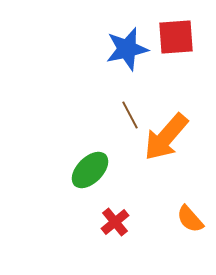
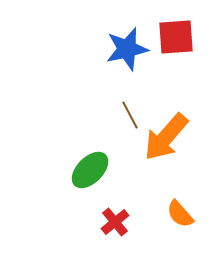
orange semicircle: moved 10 px left, 5 px up
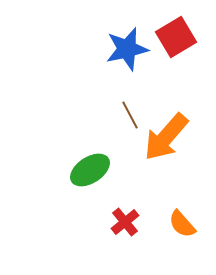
red square: rotated 27 degrees counterclockwise
green ellipse: rotated 12 degrees clockwise
orange semicircle: moved 2 px right, 10 px down
red cross: moved 10 px right
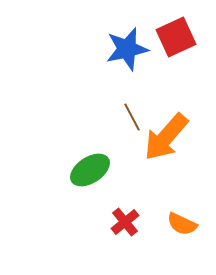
red square: rotated 6 degrees clockwise
brown line: moved 2 px right, 2 px down
orange semicircle: rotated 24 degrees counterclockwise
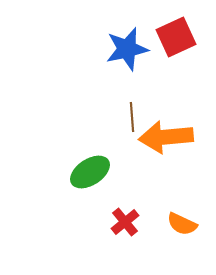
brown line: rotated 24 degrees clockwise
orange arrow: rotated 44 degrees clockwise
green ellipse: moved 2 px down
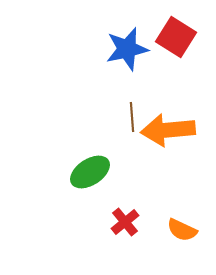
red square: rotated 33 degrees counterclockwise
orange arrow: moved 2 px right, 7 px up
orange semicircle: moved 6 px down
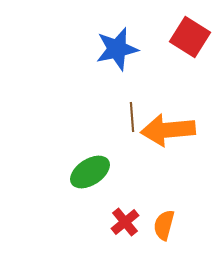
red square: moved 14 px right
blue star: moved 10 px left
orange semicircle: moved 18 px left, 5 px up; rotated 80 degrees clockwise
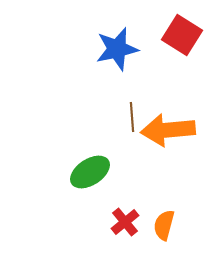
red square: moved 8 px left, 2 px up
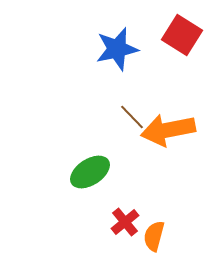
brown line: rotated 40 degrees counterclockwise
orange arrow: rotated 6 degrees counterclockwise
orange semicircle: moved 10 px left, 11 px down
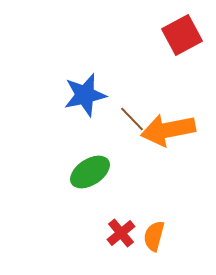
red square: rotated 30 degrees clockwise
blue star: moved 32 px left, 46 px down
brown line: moved 2 px down
red cross: moved 4 px left, 11 px down
